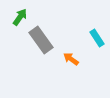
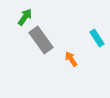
green arrow: moved 5 px right
orange arrow: rotated 21 degrees clockwise
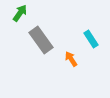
green arrow: moved 5 px left, 4 px up
cyan rectangle: moved 6 px left, 1 px down
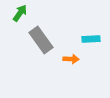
cyan rectangle: rotated 60 degrees counterclockwise
orange arrow: rotated 126 degrees clockwise
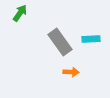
gray rectangle: moved 19 px right, 2 px down
orange arrow: moved 13 px down
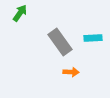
cyan rectangle: moved 2 px right, 1 px up
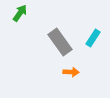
cyan rectangle: rotated 54 degrees counterclockwise
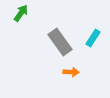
green arrow: moved 1 px right
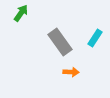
cyan rectangle: moved 2 px right
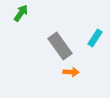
gray rectangle: moved 4 px down
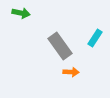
green arrow: rotated 66 degrees clockwise
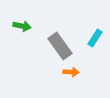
green arrow: moved 1 px right, 13 px down
